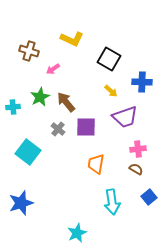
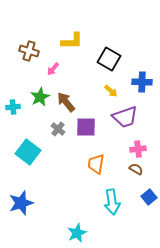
yellow L-shape: moved 2 px down; rotated 25 degrees counterclockwise
pink arrow: rotated 16 degrees counterclockwise
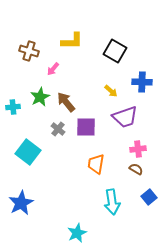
black square: moved 6 px right, 8 px up
blue star: rotated 10 degrees counterclockwise
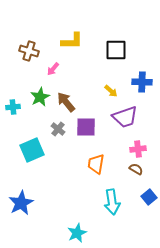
black square: moved 1 px right, 1 px up; rotated 30 degrees counterclockwise
cyan square: moved 4 px right, 2 px up; rotated 30 degrees clockwise
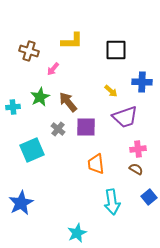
brown arrow: moved 2 px right
orange trapezoid: rotated 15 degrees counterclockwise
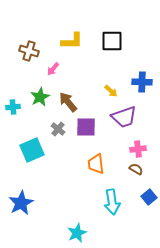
black square: moved 4 px left, 9 px up
purple trapezoid: moved 1 px left
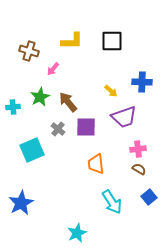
brown semicircle: moved 3 px right
cyan arrow: rotated 25 degrees counterclockwise
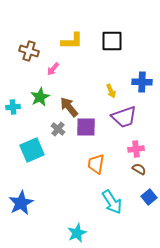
yellow arrow: rotated 24 degrees clockwise
brown arrow: moved 1 px right, 5 px down
pink cross: moved 2 px left
orange trapezoid: rotated 15 degrees clockwise
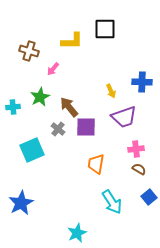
black square: moved 7 px left, 12 px up
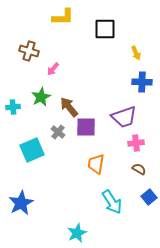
yellow L-shape: moved 9 px left, 24 px up
yellow arrow: moved 25 px right, 38 px up
green star: moved 1 px right
gray cross: moved 3 px down
pink cross: moved 6 px up
